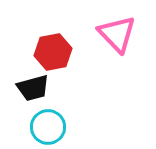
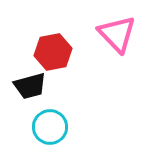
black trapezoid: moved 3 px left, 2 px up
cyan circle: moved 2 px right
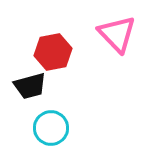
cyan circle: moved 1 px right, 1 px down
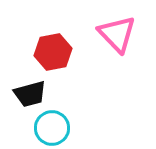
black trapezoid: moved 8 px down
cyan circle: moved 1 px right
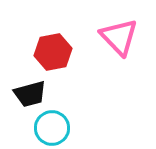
pink triangle: moved 2 px right, 3 px down
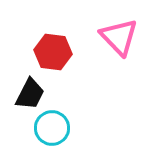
red hexagon: rotated 18 degrees clockwise
black trapezoid: rotated 48 degrees counterclockwise
